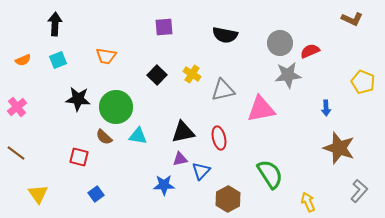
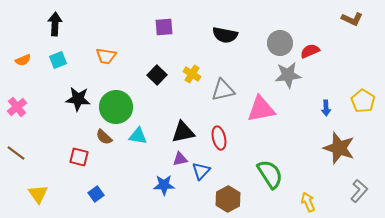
yellow pentagon: moved 19 px down; rotated 10 degrees clockwise
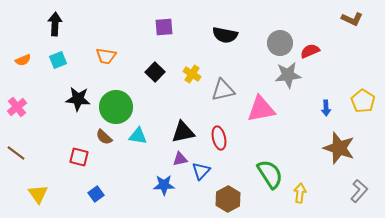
black square: moved 2 px left, 3 px up
yellow arrow: moved 8 px left, 9 px up; rotated 30 degrees clockwise
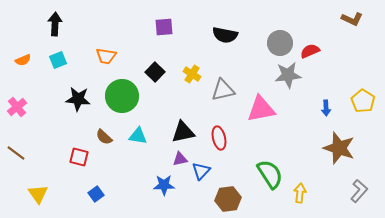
green circle: moved 6 px right, 11 px up
brown hexagon: rotated 20 degrees clockwise
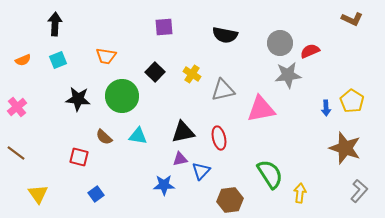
yellow pentagon: moved 11 px left
brown star: moved 6 px right
brown hexagon: moved 2 px right, 1 px down
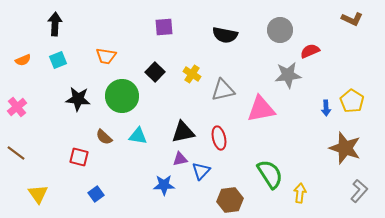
gray circle: moved 13 px up
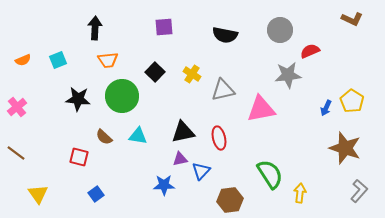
black arrow: moved 40 px right, 4 px down
orange trapezoid: moved 2 px right, 4 px down; rotated 15 degrees counterclockwise
blue arrow: rotated 28 degrees clockwise
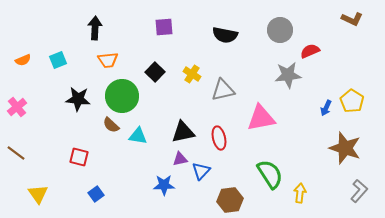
pink triangle: moved 9 px down
brown semicircle: moved 7 px right, 12 px up
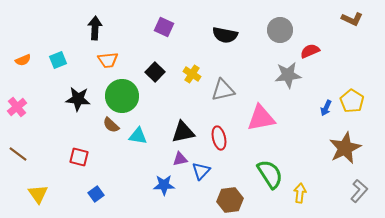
purple square: rotated 30 degrees clockwise
brown star: rotated 28 degrees clockwise
brown line: moved 2 px right, 1 px down
